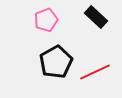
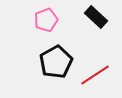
red line: moved 3 px down; rotated 8 degrees counterclockwise
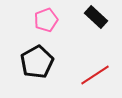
black pentagon: moved 19 px left
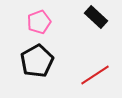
pink pentagon: moved 7 px left, 2 px down
black pentagon: moved 1 px up
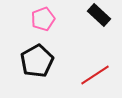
black rectangle: moved 3 px right, 2 px up
pink pentagon: moved 4 px right, 3 px up
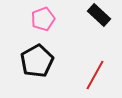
red line: rotated 28 degrees counterclockwise
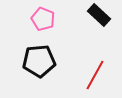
pink pentagon: rotated 30 degrees counterclockwise
black pentagon: moved 2 px right; rotated 24 degrees clockwise
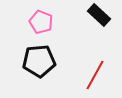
pink pentagon: moved 2 px left, 3 px down
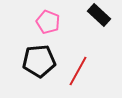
pink pentagon: moved 7 px right
red line: moved 17 px left, 4 px up
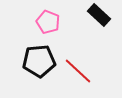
red line: rotated 76 degrees counterclockwise
